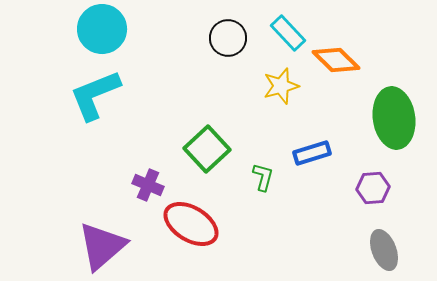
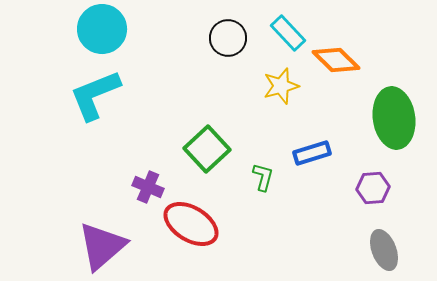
purple cross: moved 2 px down
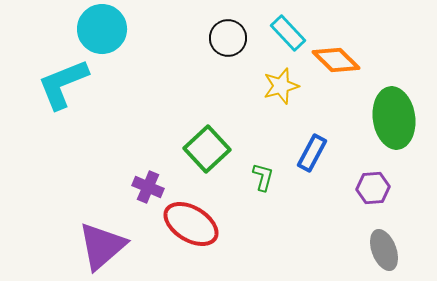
cyan L-shape: moved 32 px left, 11 px up
blue rectangle: rotated 45 degrees counterclockwise
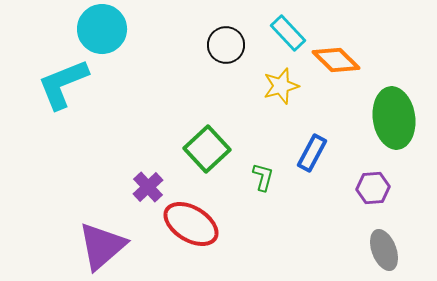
black circle: moved 2 px left, 7 px down
purple cross: rotated 24 degrees clockwise
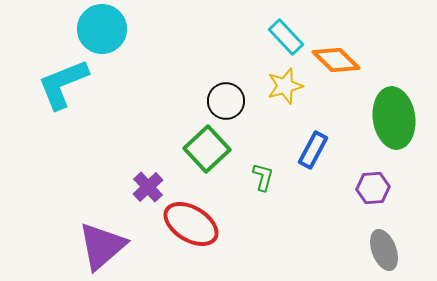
cyan rectangle: moved 2 px left, 4 px down
black circle: moved 56 px down
yellow star: moved 4 px right
blue rectangle: moved 1 px right, 3 px up
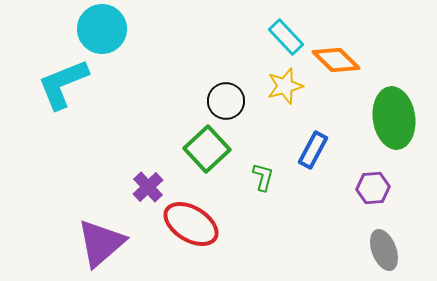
purple triangle: moved 1 px left, 3 px up
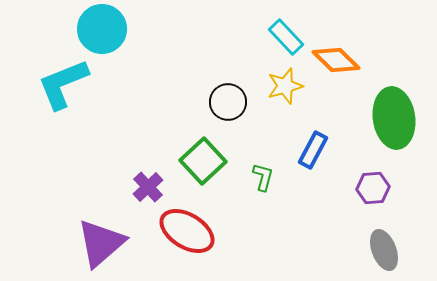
black circle: moved 2 px right, 1 px down
green square: moved 4 px left, 12 px down
red ellipse: moved 4 px left, 7 px down
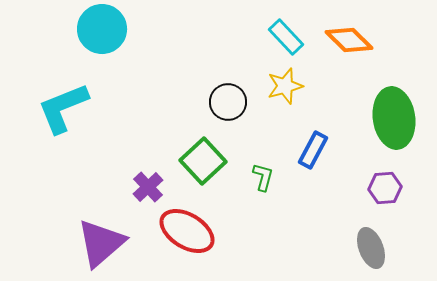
orange diamond: moved 13 px right, 20 px up
cyan L-shape: moved 24 px down
purple hexagon: moved 12 px right
gray ellipse: moved 13 px left, 2 px up
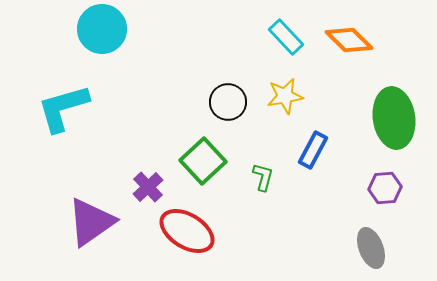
yellow star: moved 10 px down; rotated 6 degrees clockwise
cyan L-shape: rotated 6 degrees clockwise
purple triangle: moved 10 px left, 21 px up; rotated 6 degrees clockwise
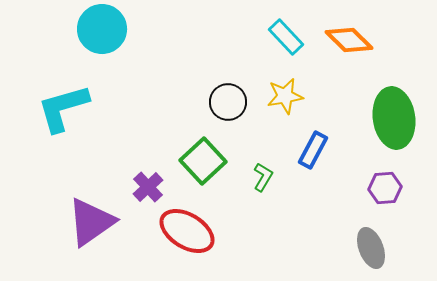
green L-shape: rotated 16 degrees clockwise
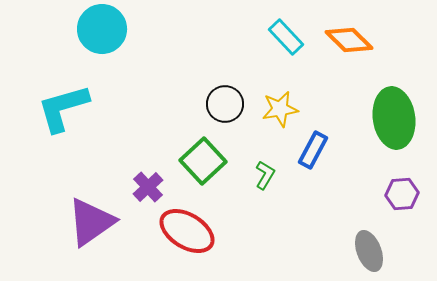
yellow star: moved 5 px left, 13 px down
black circle: moved 3 px left, 2 px down
green L-shape: moved 2 px right, 2 px up
purple hexagon: moved 17 px right, 6 px down
gray ellipse: moved 2 px left, 3 px down
